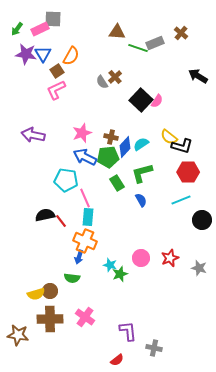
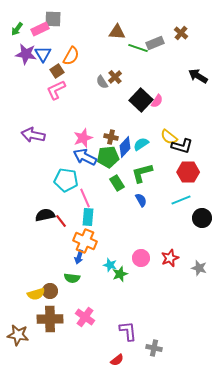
pink star at (82, 133): moved 1 px right, 5 px down
black circle at (202, 220): moved 2 px up
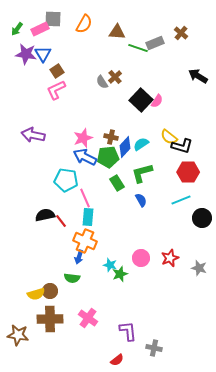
orange semicircle at (71, 56): moved 13 px right, 32 px up
pink cross at (85, 317): moved 3 px right, 1 px down
